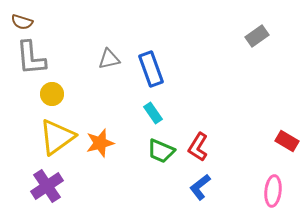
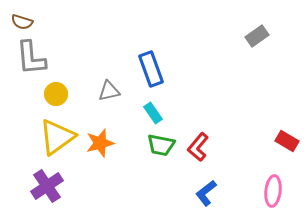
gray triangle: moved 32 px down
yellow circle: moved 4 px right
red L-shape: rotated 8 degrees clockwise
green trapezoid: moved 6 px up; rotated 12 degrees counterclockwise
blue L-shape: moved 6 px right, 6 px down
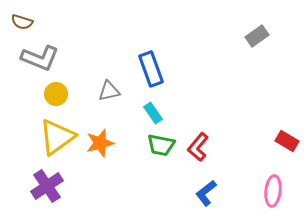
gray L-shape: moved 9 px right; rotated 63 degrees counterclockwise
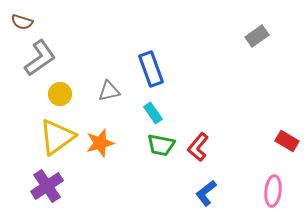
gray L-shape: rotated 57 degrees counterclockwise
yellow circle: moved 4 px right
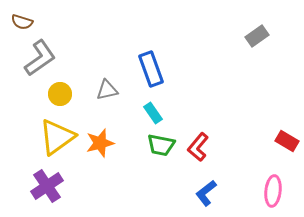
gray triangle: moved 2 px left, 1 px up
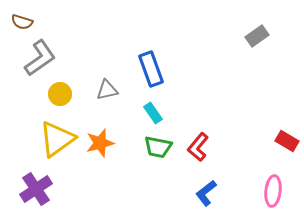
yellow triangle: moved 2 px down
green trapezoid: moved 3 px left, 2 px down
purple cross: moved 11 px left, 3 px down
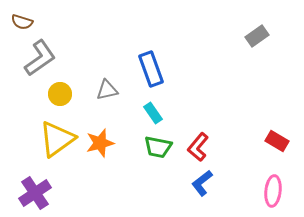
red rectangle: moved 10 px left
purple cross: moved 1 px left, 4 px down
blue L-shape: moved 4 px left, 10 px up
